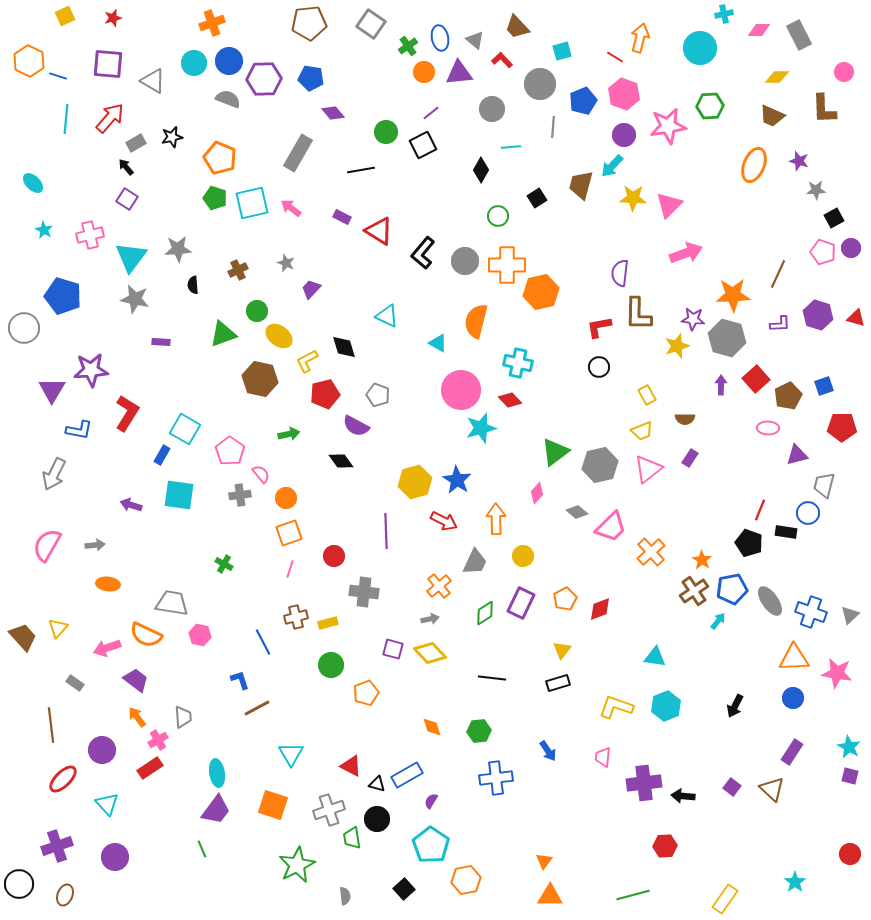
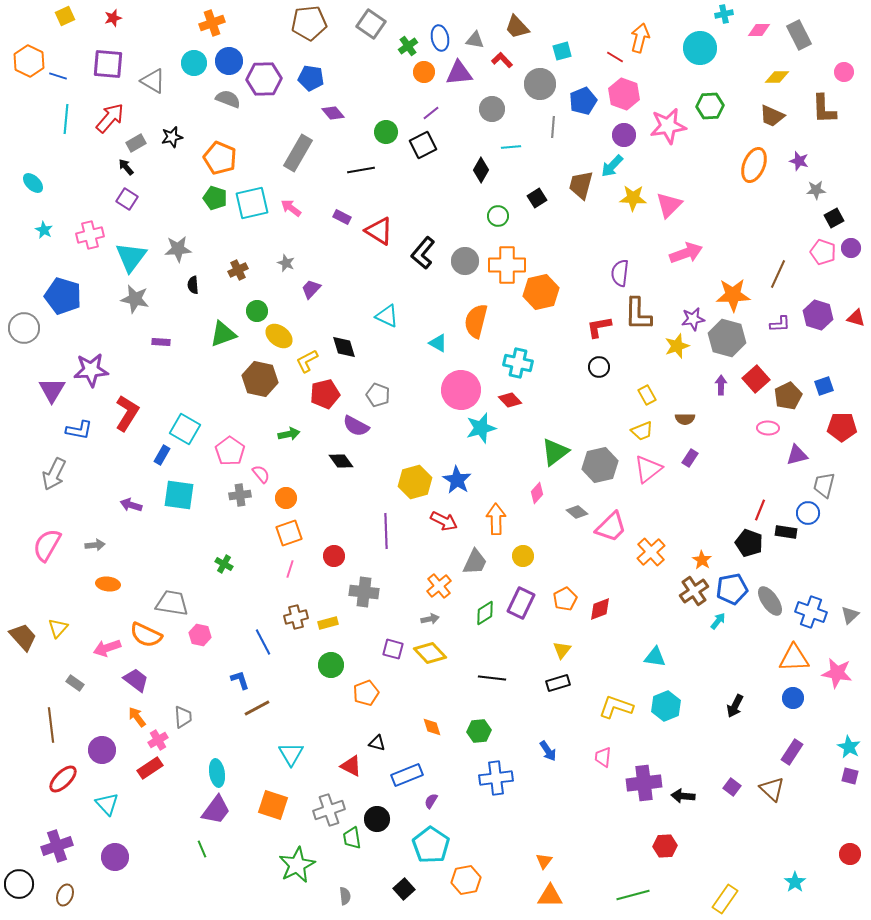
gray triangle at (475, 40): rotated 30 degrees counterclockwise
purple star at (693, 319): rotated 15 degrees counterclockwise
blue rectangle at (407, 775): rotated 8 degrees clockwise
black triangle at (377, 784): moved 41 px up
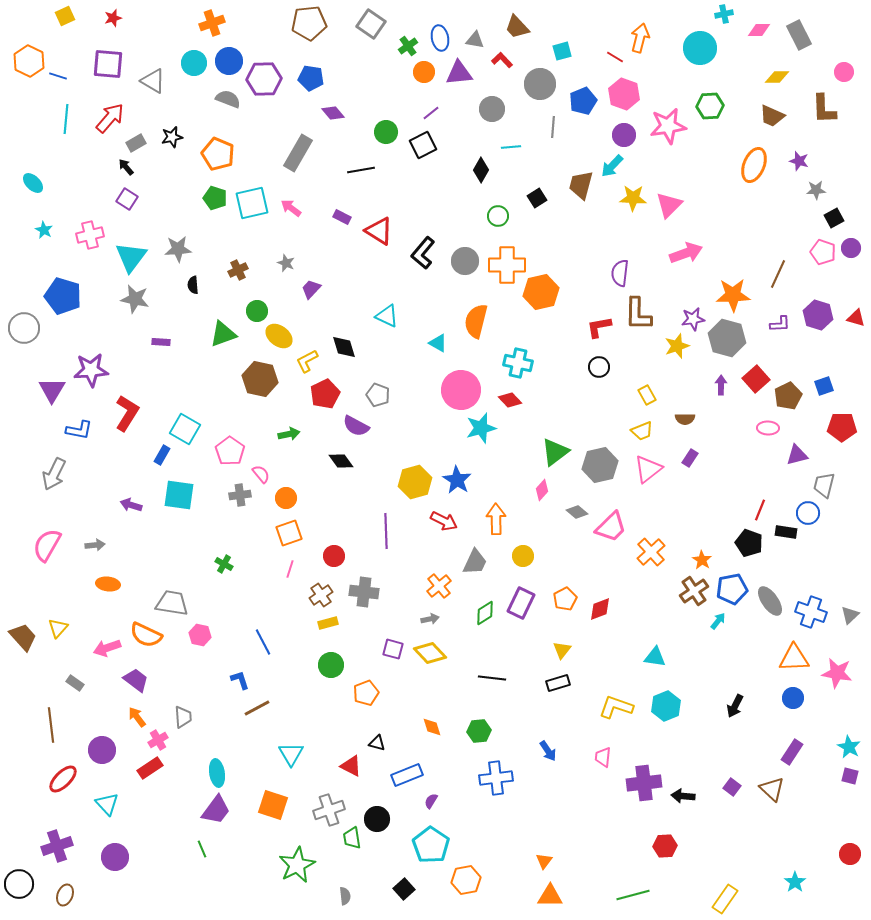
orange pentagon at (220, 158): moved 2 px left, 4 px up
red pentagon at (325, 394): rotated 12 degrees counterclockwise
pink diamond at (537, 493): moved 5 px right, 3 px up
brown cross at (296, 617): moved 25 px right, 22 px up; rotated 20 degrees counterclockwise
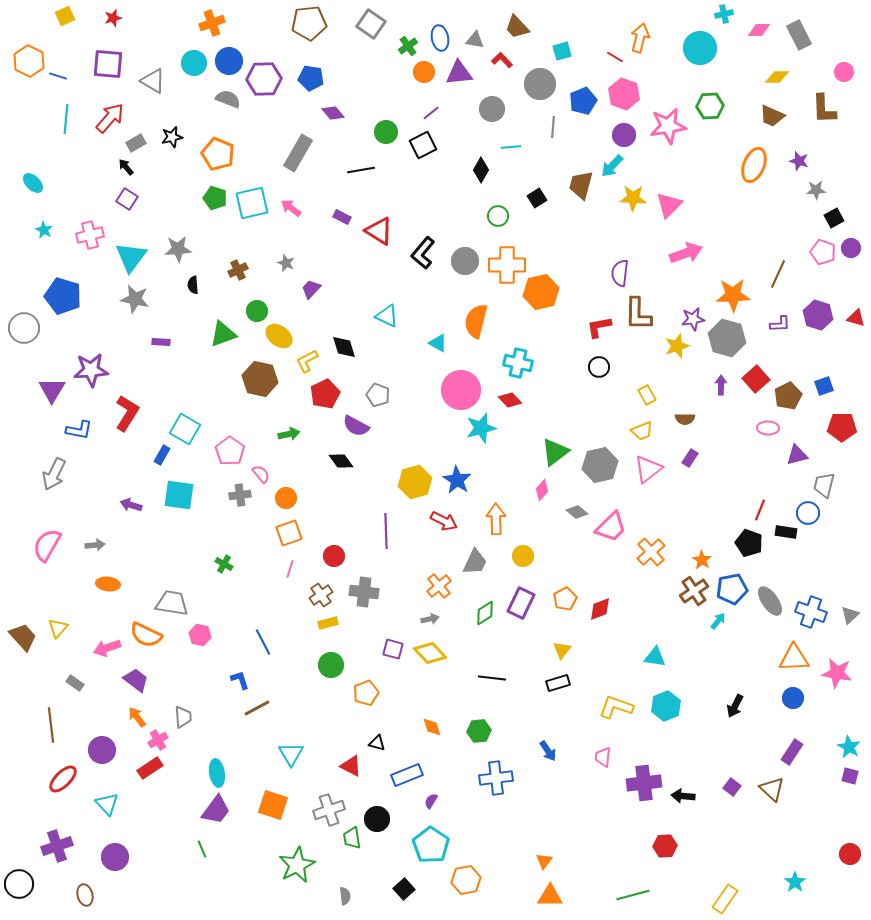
brown ellipse at (65, 895): moved 20 px right; rotated 35 degrees counterclockwise
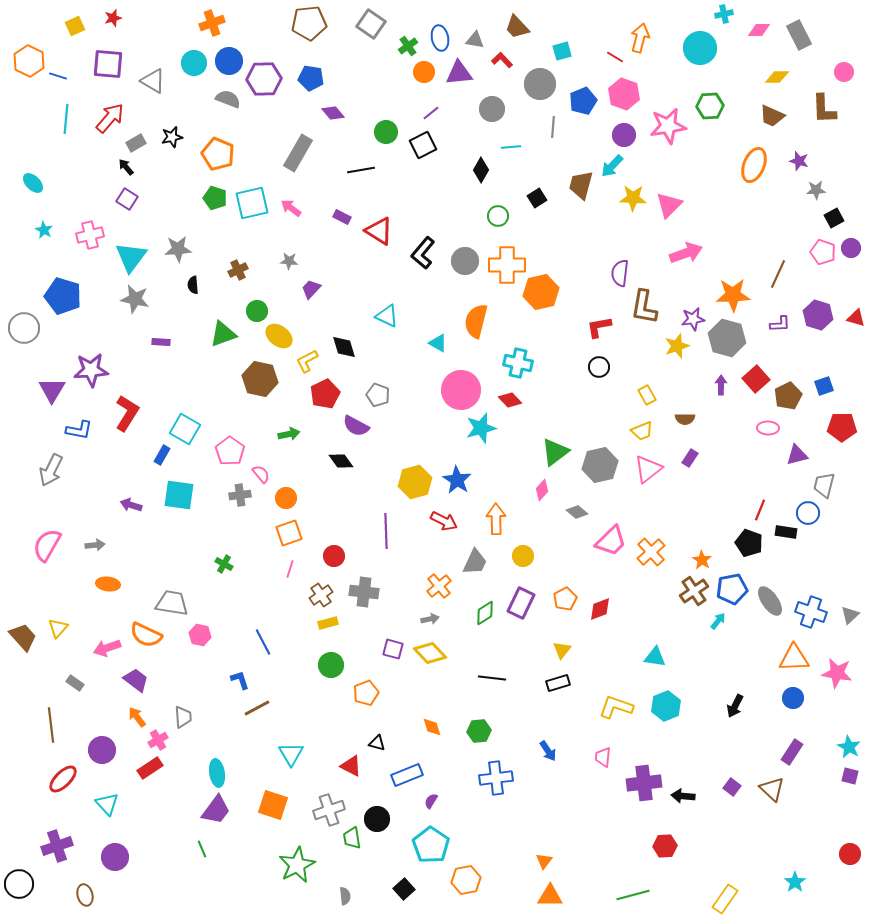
yellow square at (65, 16): moved 10 px right, 10 px down
gray star at (286, 263): moved 3 px right, 2 px up; rotated 18 degrees counterclockwise
brown L-shape at (638, 314): moved 6 px right, 7 px up; rotated 9 degrees clockwise
gray arrow at (54, 474): moved 3 px left, 4 px up
pink trapezoid at (611, 527): moved 14 px down
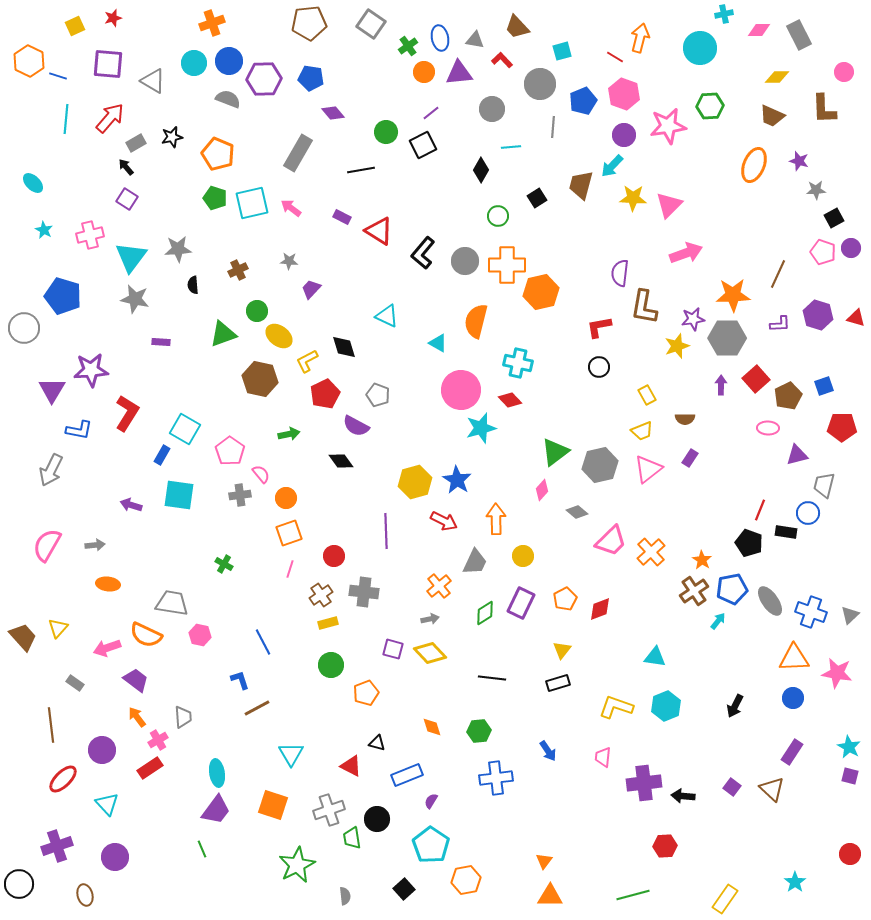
gray hexagon at (727, 338): rotated 15 degrees counterclockwise
